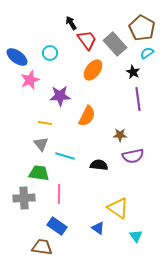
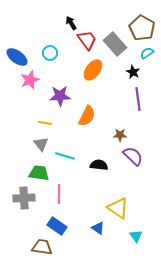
purple semicircle: rotated 125 degrees counterclockwise
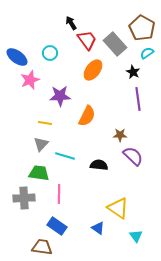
gray triangle: rotated 21 degrees clockwise
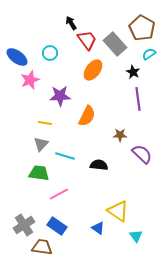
cyan semicircle: moved 2 px right, 1 px down
purple semicircle: moved 9 px right, 2 px up
pink line: rotated 60 degrees clockwise
gray cross: moved 27 px down; rotated 30 degrees counterclockwise
yellow triangle: moved 3 px down
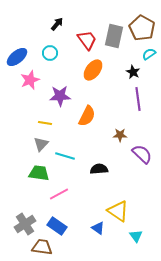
black arrow: moved 14 px left, 1 px down; rotated 72 degrees clockwise
gray rectangle: moved 1 px left, 8 px up; rotated 55 degrees clockwise
blue ellipse: rotated 75 degrees counterclockwise
black semicircle: moved 4 px down; rotated 12 degrees counterclockwise
gray cross: moved 1 px right, 1 px up
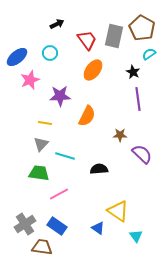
black arrow: rotated 24 degrees clockwise
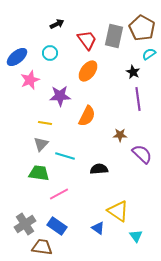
orange ellipse: moved 5 px left, 1 px down
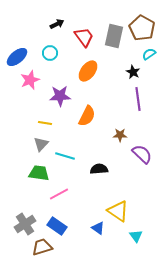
red trapezoid: moved 3 px left, 3 px up
brown trapezoid: rotated 25 degrees counterclockwise
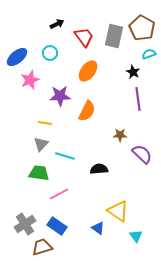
cyan semicircle: rotated 16 degrees clockwise
orange semicircle: moved 5 px up
